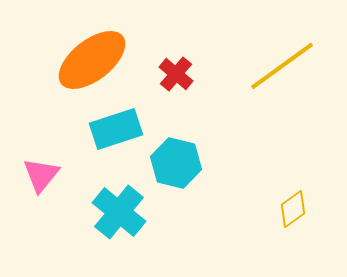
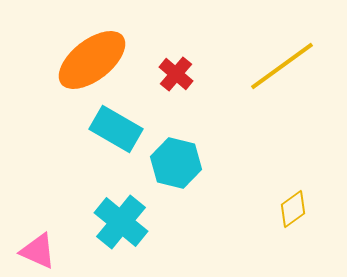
cyan rectangle: rotated 48 degrees clockwise
pink triangle: moved 3 px left, 76 px down; rotated 45 degrees counterclockwise
cyan cross: moved 2 px right, 10 px down
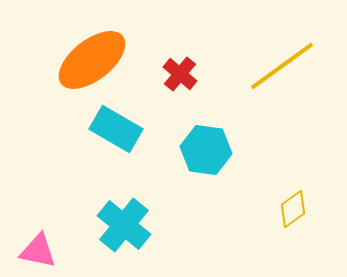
red cross: moved 4 px right
cyan hexagon: moved 30 px right, 13 px up; rotated 6 degrees counterclockwise
cyan cross: moved 3 px right, 3 px down
pink triangle: rotated 12 degrees counterclockwise
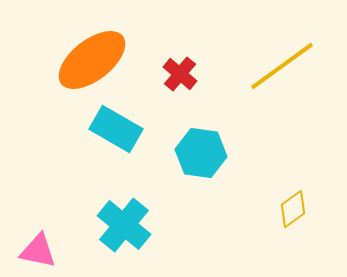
cyan hexagon: moved 5 px left, 3 px down
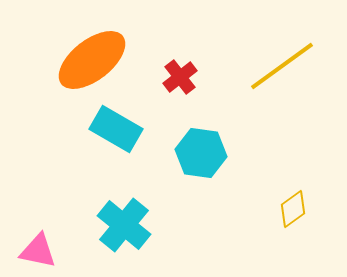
red cross: moved 3 px down; rotated 12 degrees clockwise
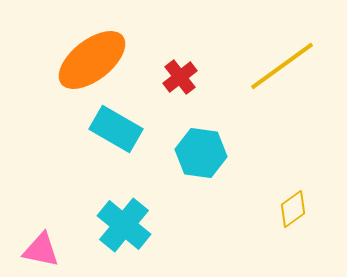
pink triangle: moved 3 px right, 1 px up
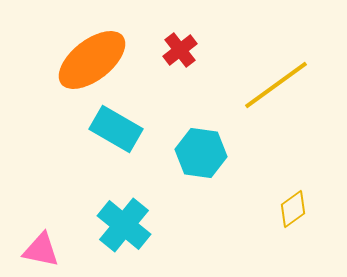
yellow line: moved 6 px left, 19 px down
red cross: moved 27 px up
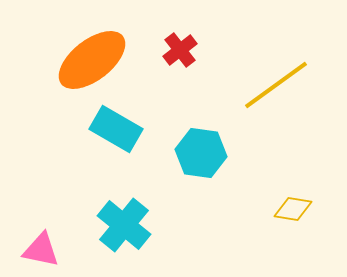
yellow diamond: rotated 45 degrees clockwise
